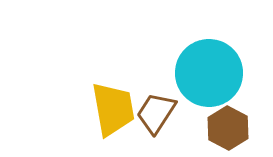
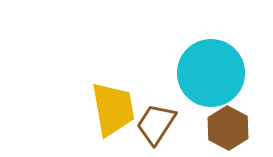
cyan circle: moved 2 px right
brown trapezoid: moved 11 px down
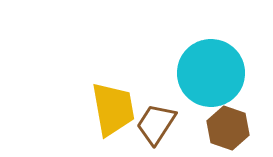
brown hexagon: rotated 9 degrees counterclockwise
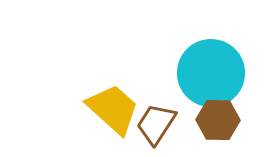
yellow trapezoid: rotated 38 degrees counterclockwise
brown hexagon: moved 10 px left, 8 px up; rotated 18 degrees counterclockwise
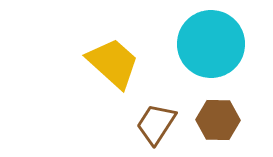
cyan circle: moved 29 px up
yellow trapezoid: moved 46 px up
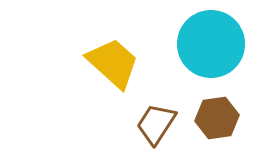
brown hexagon: moved 1 px left, 2 px up; rotated 9 degrees counterclockwise
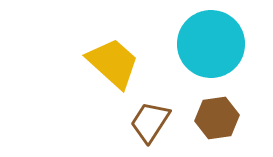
brown trapezoid: moved 6 px left, 2 px up
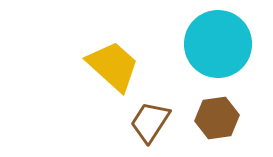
cyan circle: moved 7 px right
yellow trapezoid: moved 3 px down
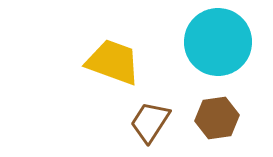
cyan circle: moved 2 px up
yellow trapezoid: moved 4 px up; rotated 22 degrees counterclockwise
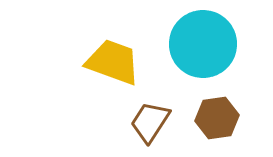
cyan circle: moved 15 px left, 2 px down
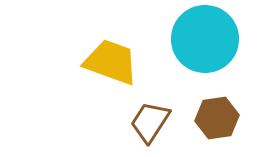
cyan circle: moved 2 px right, 5 px up
yellow trapezoid: moved 2 px left
